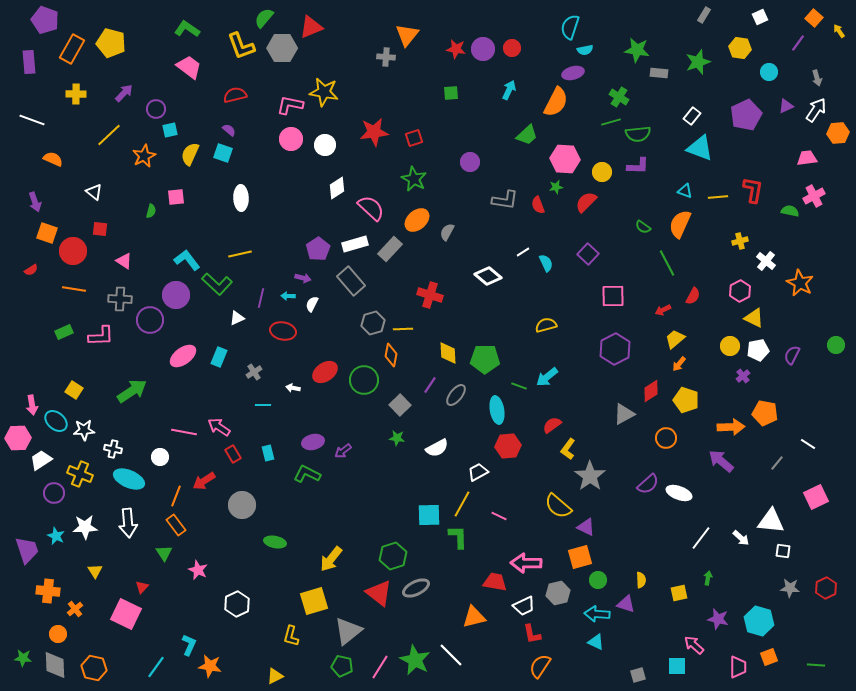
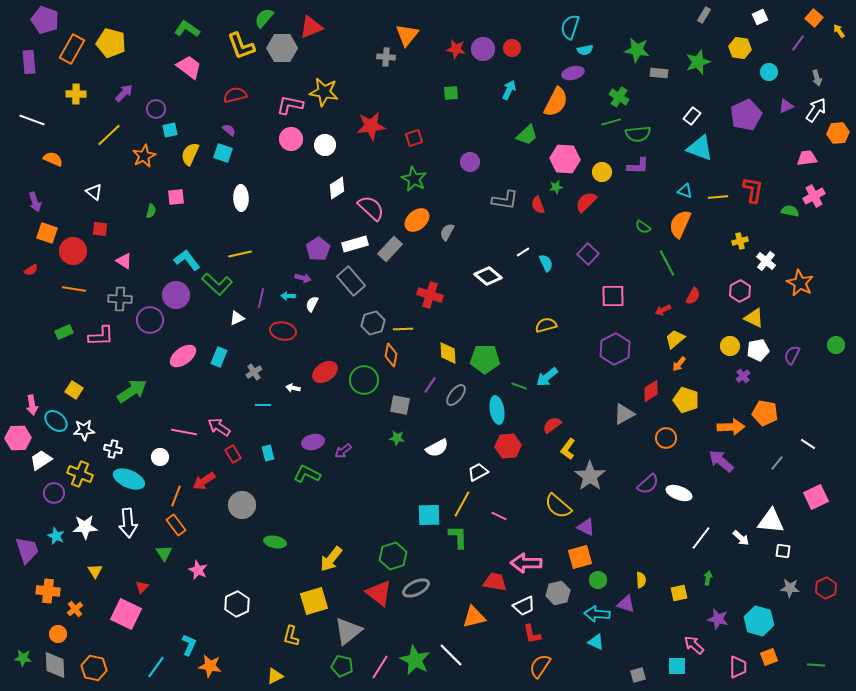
red star at (374, 132): moved 3 px left, 6 px up
gray square at (400, 405): rotated 35 degrees counterclockwise
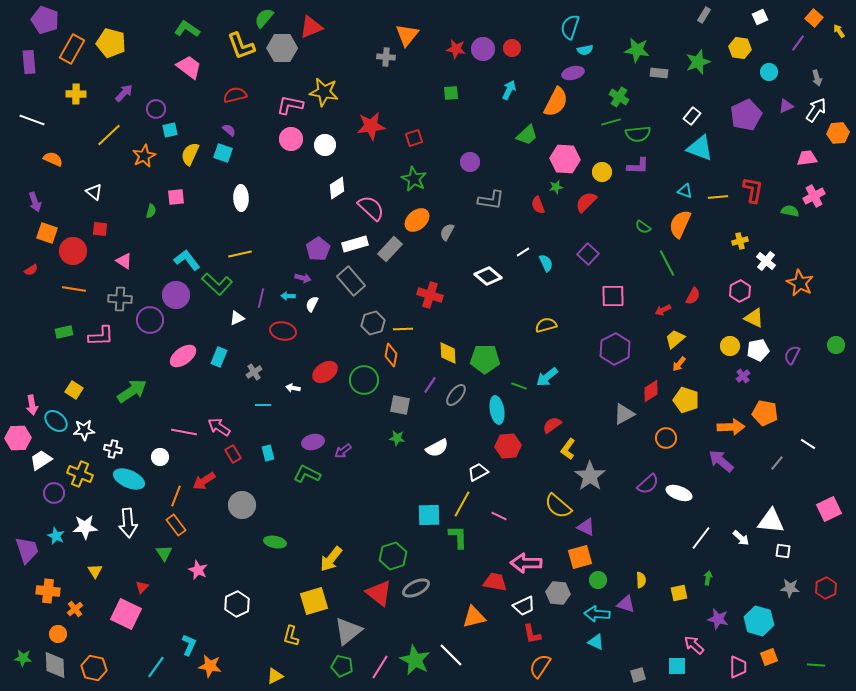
gray L-shape at (505, 200): moved 14 px left
green rectangle at (64, 332): rotated 12 degrees clockwise
pink square at (816, 497): moved 13 px right, 12 px down
gray hexagon at (558, 593): rotated 20 degrees clockwise
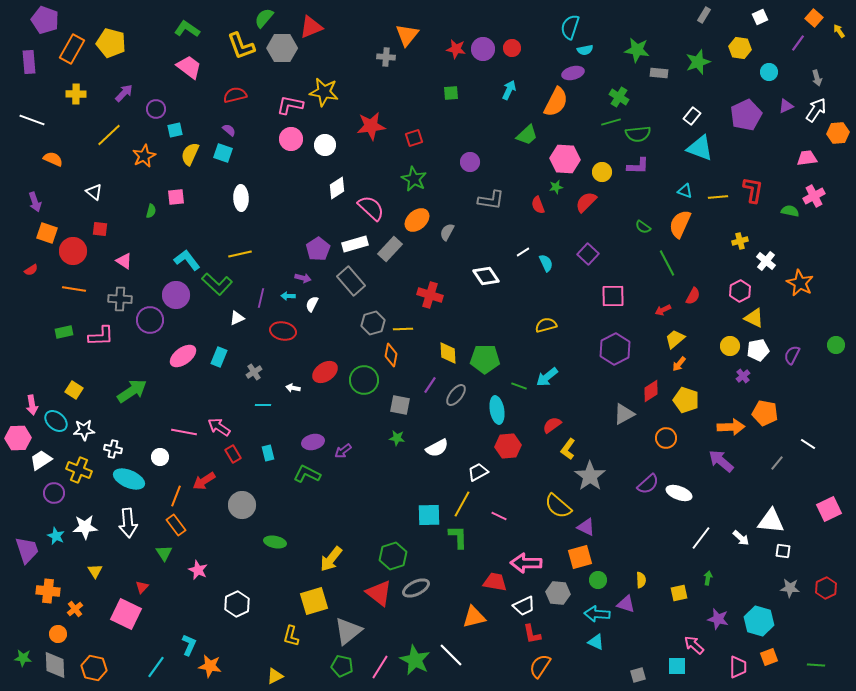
cyan square at (170, 130): moved 5 px right
white diamond at (488, 276): moved 2 px left; rotated 16 degrees clockwise
yellow cross at (80, 474): moved 1 px left, 4 px up
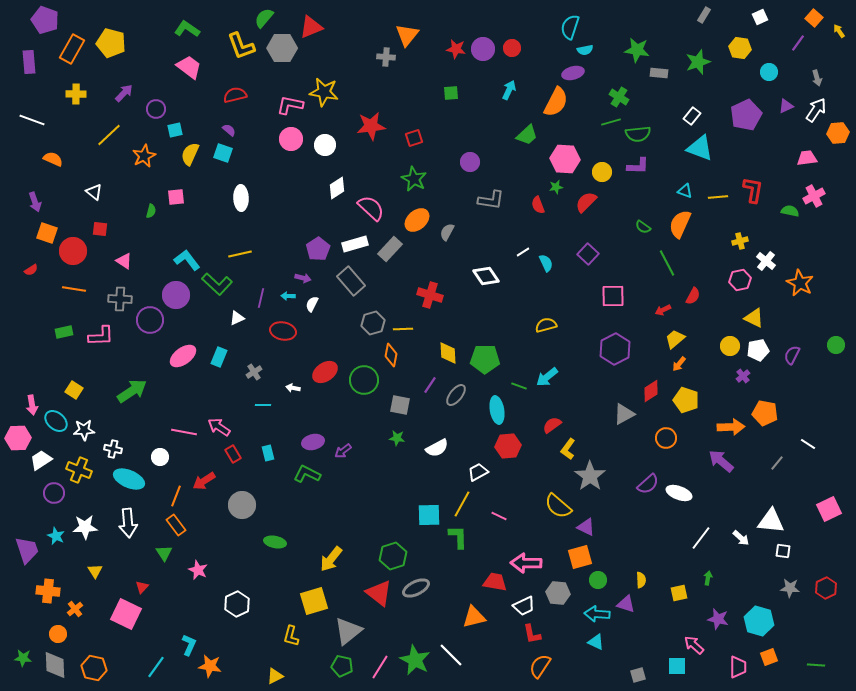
pink hexagon at (740, 291): moved 11 px up; rotated 15 degrees clockwise
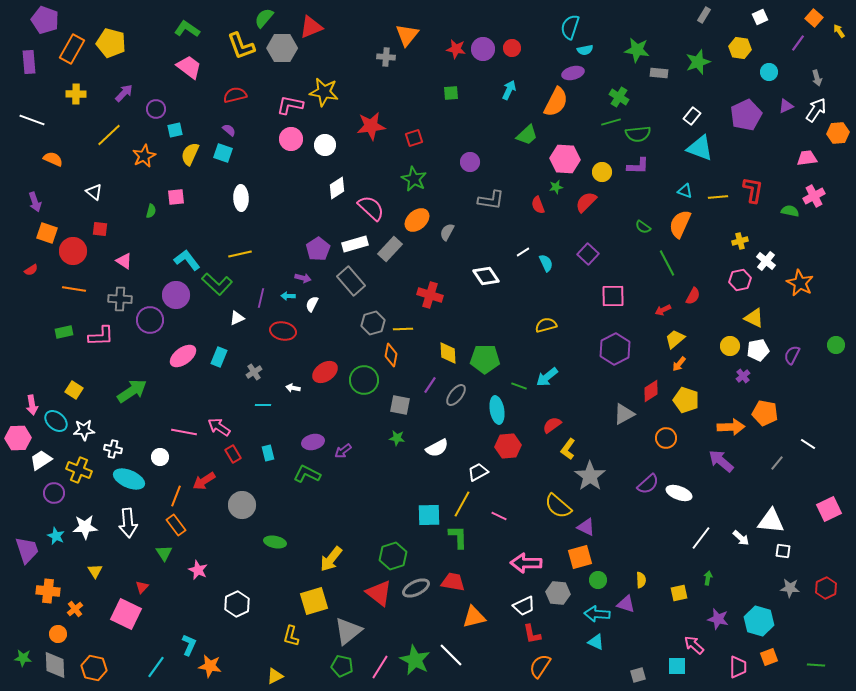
red trapezoid at (495, 582): moved 42 px left
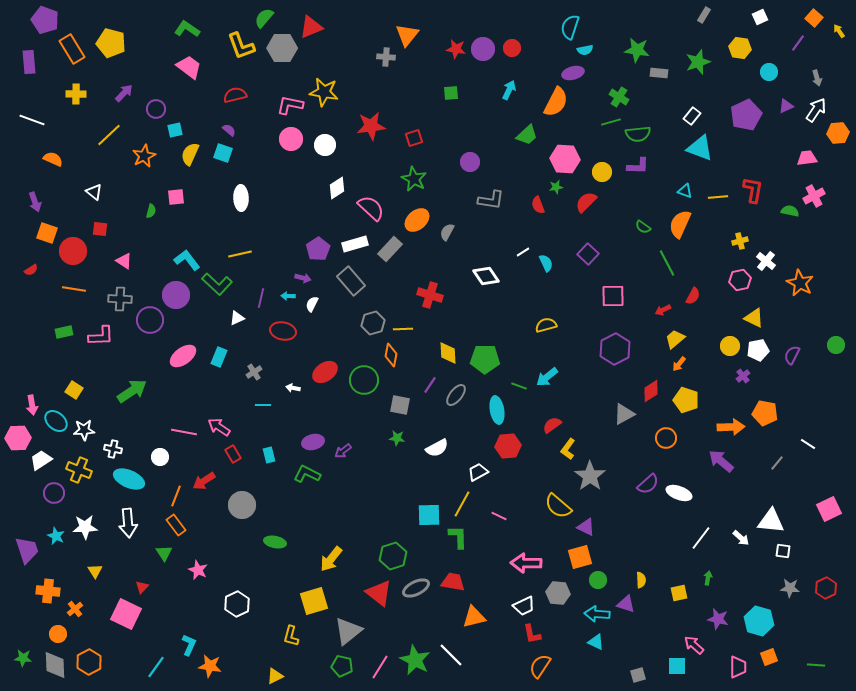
orange rectangle at (72, 49): rotated 60 degrees counterclockwise
cyan rectangle at (268, 453): moved 1 px right, 2 px down
orange hexagon at (94, 668): moved 5 px left, 6 px up; rotated 20 degrees clockwise
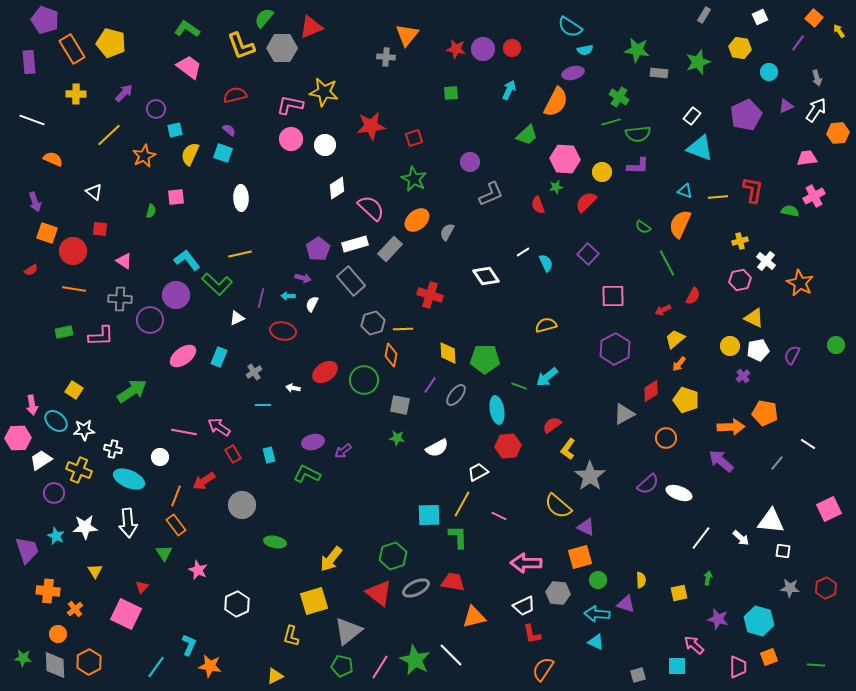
cyan semicircle at (570, 27): rotated 75 degrees counterclockwise
gray L-shape at (491, 200): moved 6 px up; rotated 32 degrees counterclockwise
orange semicircle at (540, 666): moved 3 px right, 3 px down
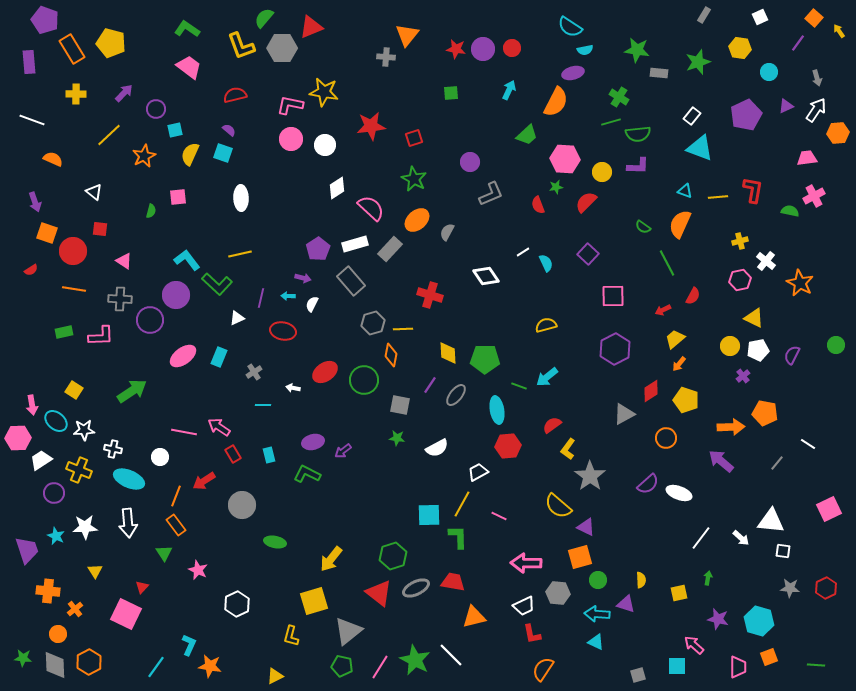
pink square at (176, 197): moved 2 px right
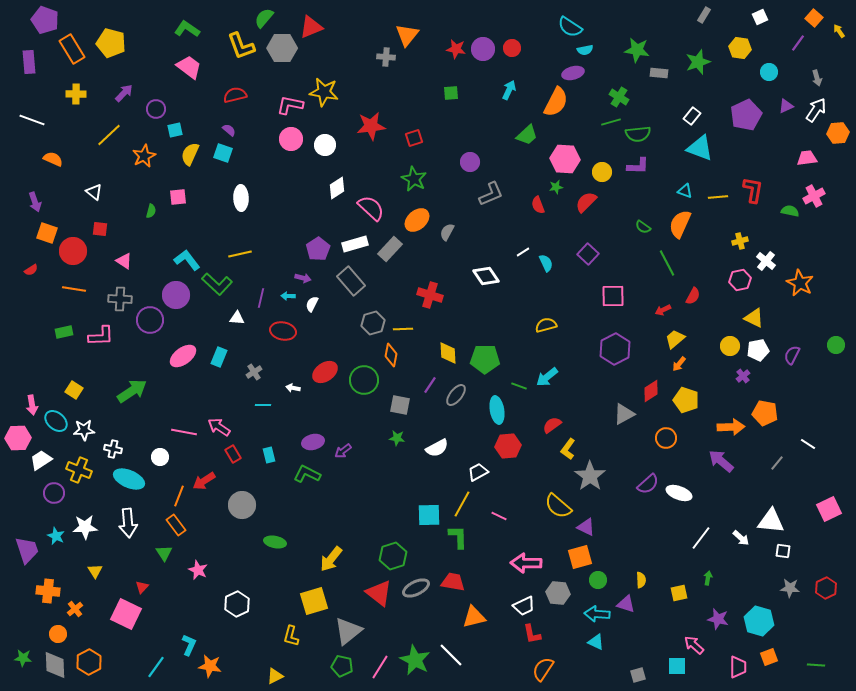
white triangle at (237, 318): rotated 28 degrees clockwise
orange line at (176, 496): moved 3 px right
